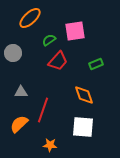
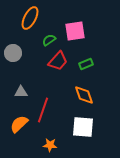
orange ellipse: rotated 20 degrees counterclockwise
green rectangle: moved 10 px left
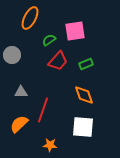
gray circle: moved 1 px left, 2 px down
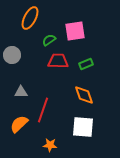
red trapezoid: rotated 130 degrees counterclockwise
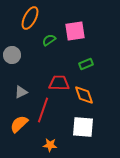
red trapezoid: moved 1 px right, 22 px down
gray triangle: rotated 24 degrees counterclockwise
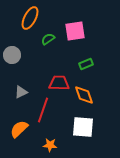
green semicircle: moved 1 px left, 1 px up
orange semicircle: moved 5 px down
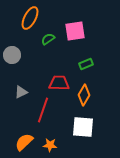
orange diamond: rotated 50 degrees clockwise
orange semicircle: moved 5 px right, 13 px down
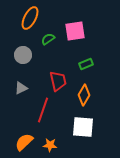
gray circle: moved 11 px right
red trapezoid: moved 1 px left, 2 px up; rotated 75 degrees clockwise
gray triangle: moved 4 px up
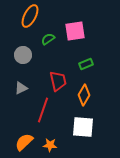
orange ellipse: moved 2 px up
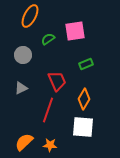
red trapezoid: moved 1 px left; rotated 10 degrees counterclockwise
orange diamond: moved 4 px down
red line: moved 5 px right
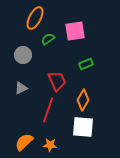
orange ellipse: moved 5 px right, 2 px down
orange diamond: moved 1 px left, 1 px down
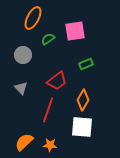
orange ellipse: moved 2 px left
red trapezoid: rotated 75 degrees clockwise
gray triangle: rotated 48 degrees counterclockwise
white square: moved 1 px left
